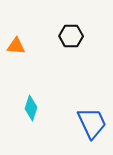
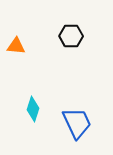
cyan diamond: moved 2 px right, 1 px down
blue trapezoid: moved 15 px left
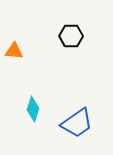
orange triangle: moved 2 px left, 5 px down
blue trapezoid: rotated 80 degrees clockwise
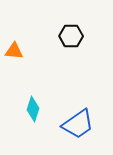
blue trapezoid: moved 1 px right, 1 px down
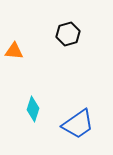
black hexagon: moved 3 px left, 2 px up; rotated 15 degrees counterclockwise
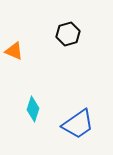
orange triangle: rotated 18 degrees clockwise
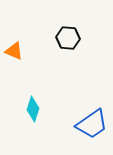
black hexagon: moved 4 px down; rotated 20 degrees clockwise
blue trapezoid: moved 14 px right
